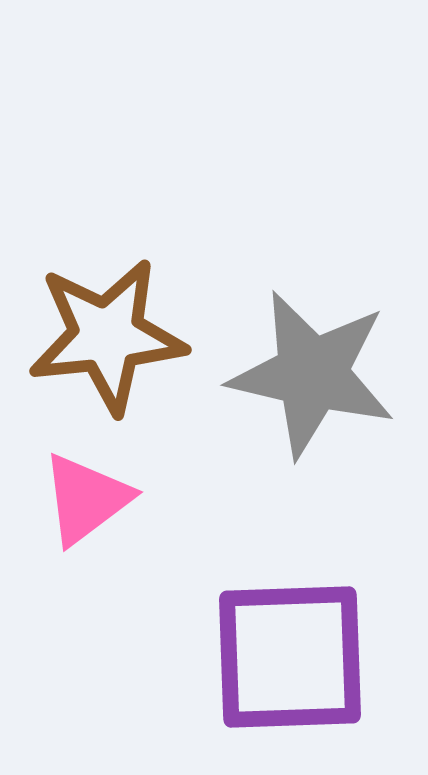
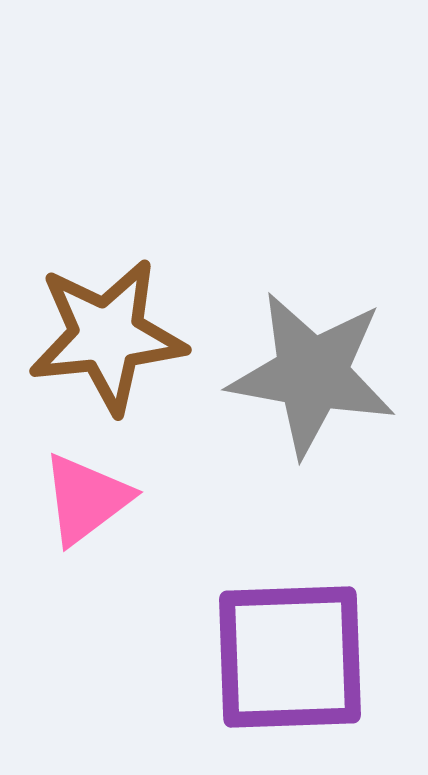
gray star: rotated 3 degrees counterclockwise
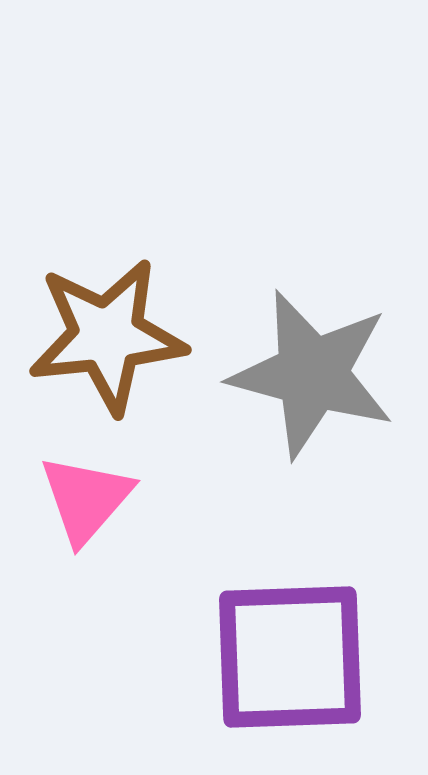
gray star: rotated 5 degrees clockwise
pink triangle: rotated 12 degrees counterclockwise
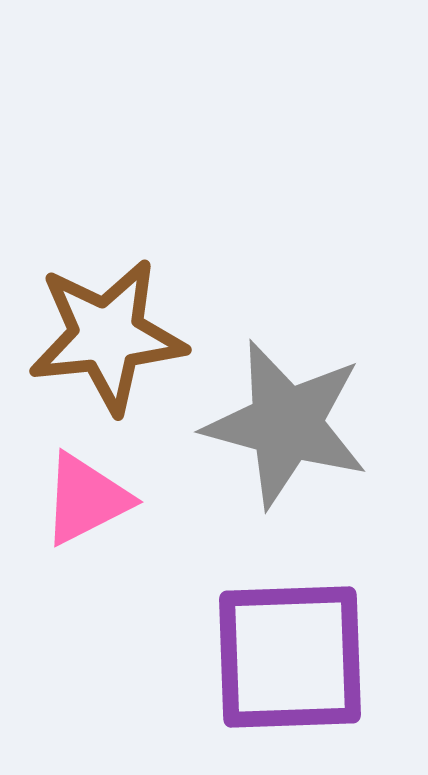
gray star: moved 26 px left, 50 px down
pink triangle: rotated 22 degrees clockwise
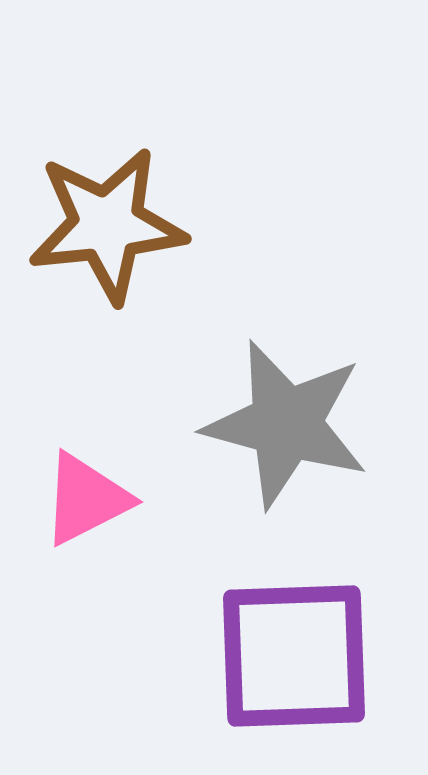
brown star: moved 111 px up
purple square: moved 4 px right, 1 px up
